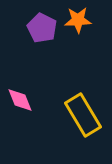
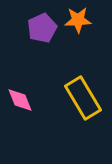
purple pentagon: rotated 20 degrees clockwise
yellow rectangle: moved 17 px up
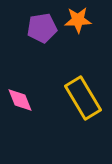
purple pentagon: rotated 16 degrees clockwise
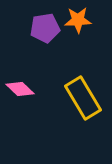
purple pentagon: moved 3 px right
pink diamond: moved 11 px up; rotated 24 degrees counterclockwise
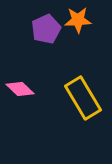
purple pentagon: moved 1 px right, 1 px down; rotated 16 degrees counterclockwise
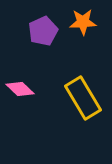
orange star: moved 5 px right, 2 px down
purple pentagon: moved 3 px left, 2 px down
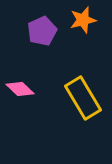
orange star: moved 2 px up; rotated 12 degrees counterclockwise
purple pentagon: moved 1 px left
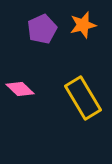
orange star: moved 5 px down
purple pentagon: moved 2 px up
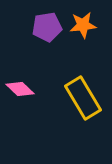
orange star: rotated 8 degrees clockwise
purple pentagon: moved 5 px right, 2 px up; rotated 16 degrees clockwise
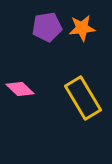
orange star: moved 1 px left, 3 px down
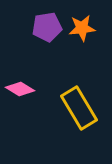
pink diamond: rotated 12 degrees counterclockwise
yellow rectangle: moved 4 px left, 10 px down
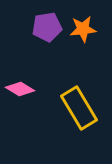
orange star: moved 1 px right, 1 px down
